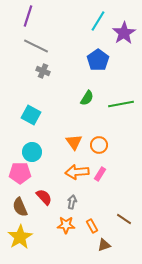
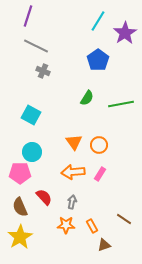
purple star: moved 1 px right
orange arrow: moved 4 px left
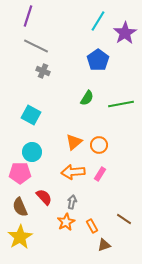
orange triangle: rotated 24 degrees clockwise
orange star: moved 3 px up; rotated 30 degrees counterclockwise
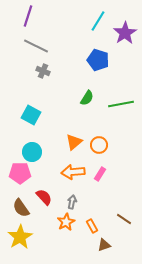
blue pentagon: rotated 20 degrees counterclockwise
brown semicircle: moved 1 px right, 1 px down; rotated 12 degrees counterclockwise
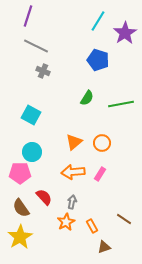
orange circle: moved 3 px right, 2 px up
brown triangle: moved 2 px down
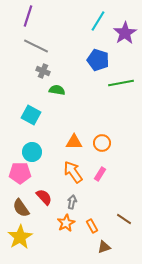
green semicircle: moved 30 px left, 8 px up; rotated 112 degrees counterclockwise
green line: moved 21 px up
orange triangle: rotated 42 degrees clockwise
orange arrow: rotated 60 degrees clockwise
orange star: moved 1 px down
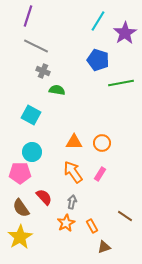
brown line: moved 1 px right, 3 px up
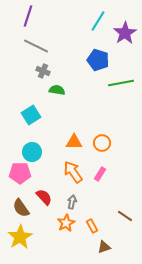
cyan square: rotated 30 degrees clockwise
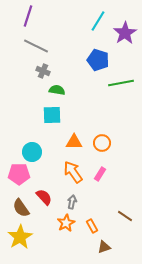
cyan square: moved 21 px right; rotated 30 degrees clockwise
pink pentagon: moved 1 px left, 1 px down
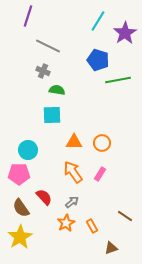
gray line: moved 12 px right
green line: moved 3 px left, 3 px up
cyan circle: moved 4 px left, 2 px up
gray arrow: rotated 40 degrees clockwise
brown triangle: moved 7 px right, 1 px down
